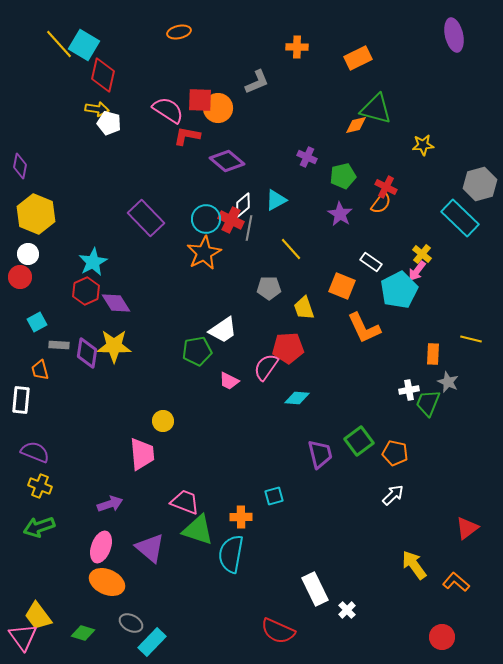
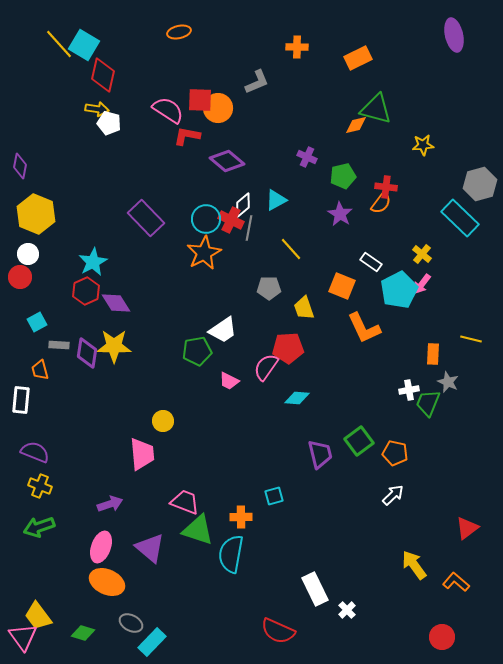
red cross at (386, 187): rotated 20 degrees counterclockwise
pink arrow at (417, 271): moved 5 px right, 13 px down
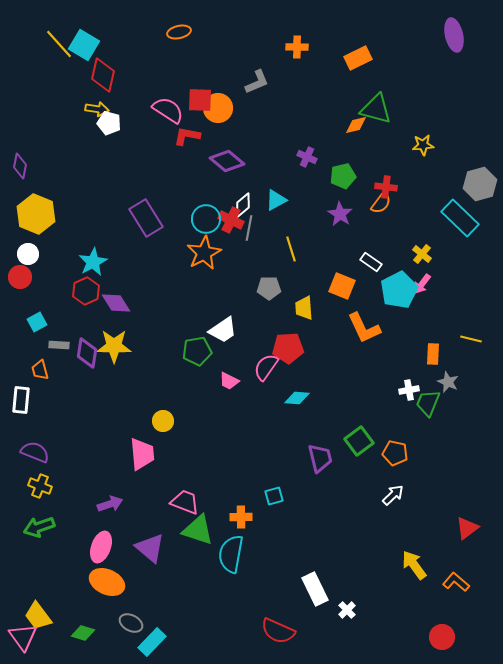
purple rectangle at (146, 218): rotated 12 degrees clockwise
yellow line at (291, 249): rotated 25 degrees clockwise
yellow trapezoid at (304, 308): rotated 15 degrees clockwise
purple trapezoid at (320, 454): moved 4 px down
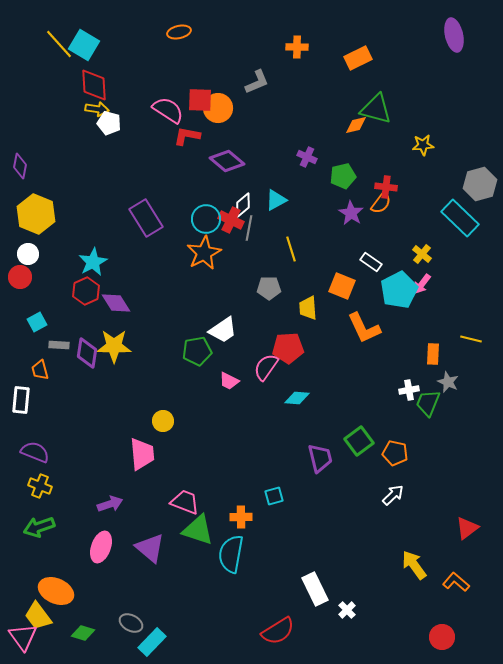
red diamond at (103, 75): moved 9 px left, 10 px down; rotated 16 degrees counterclockwise
purple star at (340, 214): moved 11 px right, 1 px up
yellow trapezoid at (304, 308): moved 4 px right
orange ellipse at (107, 582): moved 51 px left, 9 px down
red semicircle at (278, 631): rotated 56 degrees counterclockwise
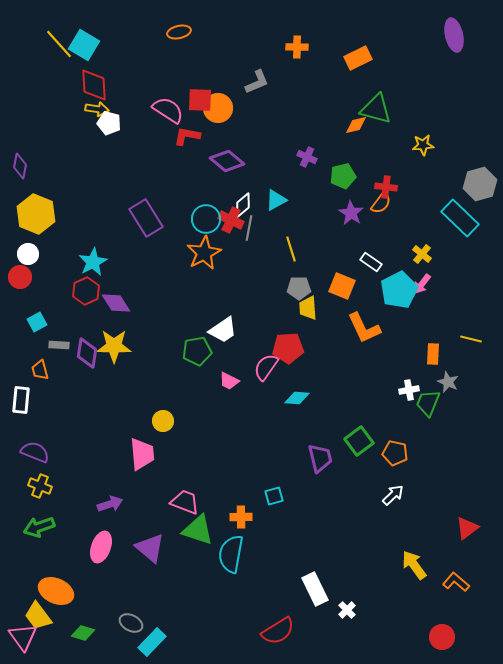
gray pentagon at (269, 288): moved 30 px right
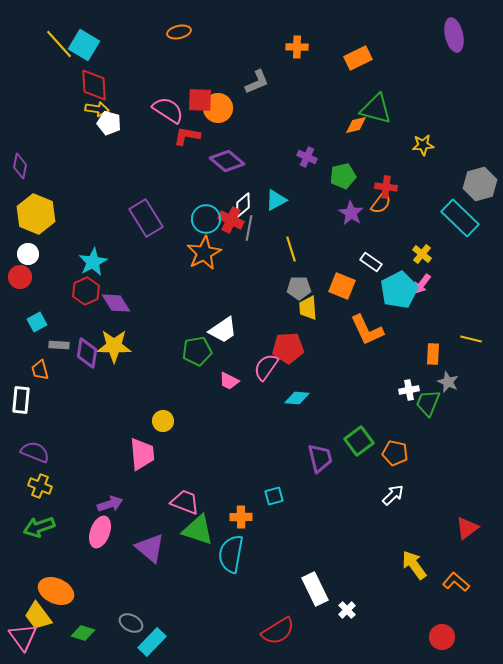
orange L-shape at (364, 328): moved 3 px right, 2 px down
pink ellipse at (101, 547): moved 1 px left, 15 px up
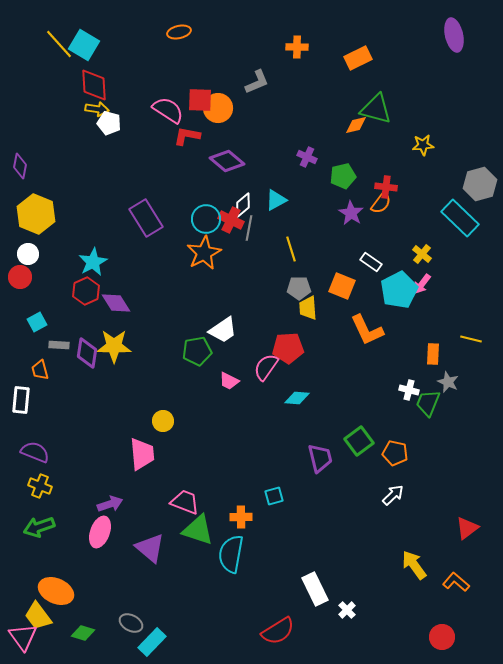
white cross at (409, 390): rotated 24 degrees clockwise
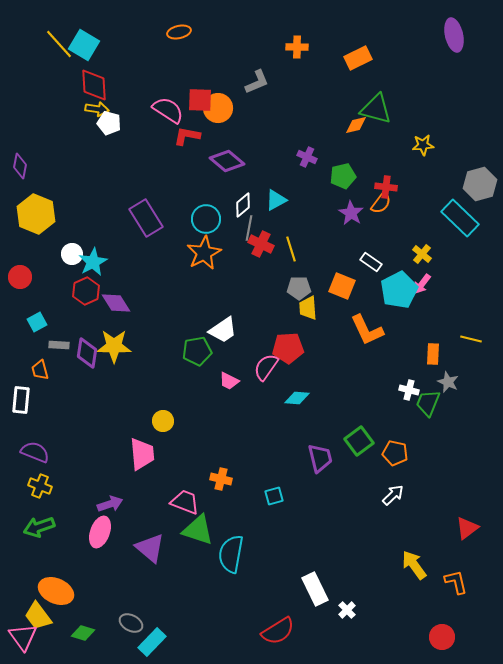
red cross at (231, 220): moved 30 px right, 24 px down
white circle at (28, 254): moved 44 px right
orange cross at (241, 517): moved 20 px left, 38 px up; rotated 15 degrees clockwise
orange L-shape at (456, 582): rotated 36 degrees clockwise
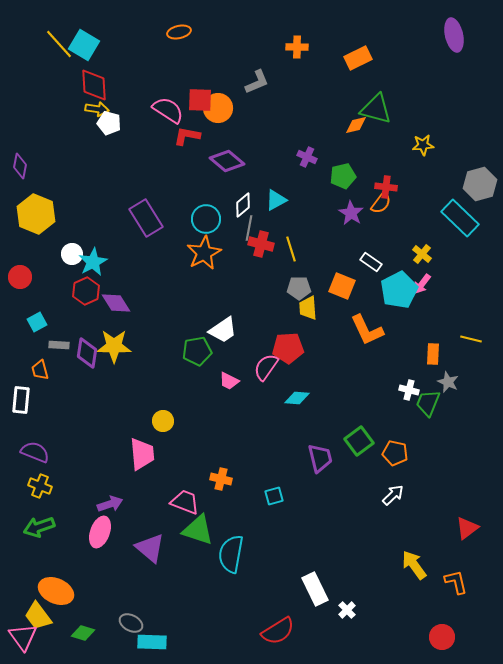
red cross at (261, 244): rotated 10 degrees counterclockwise
cyan rectangle at (152, 642): rotated 48 degrees clockwise
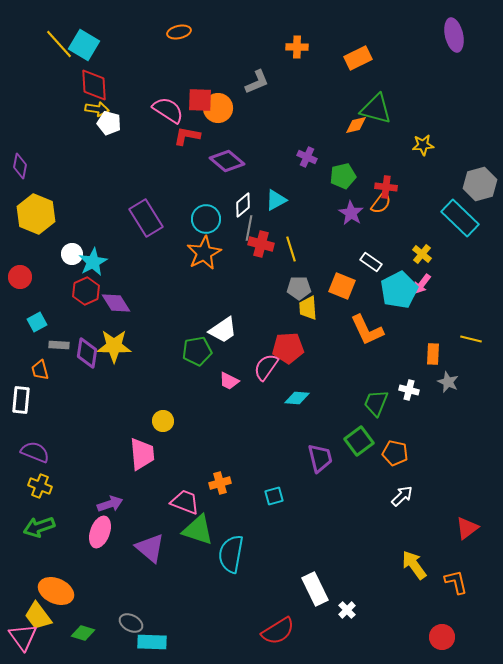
green trapezoid at (428, 403): moved 52 px left
orange cross at (221, 479): moved 1 px left, 4 px down; rotated 30 degrees counterclockwise
white arrow at (393, 495): moved 9 px right, 1 px down
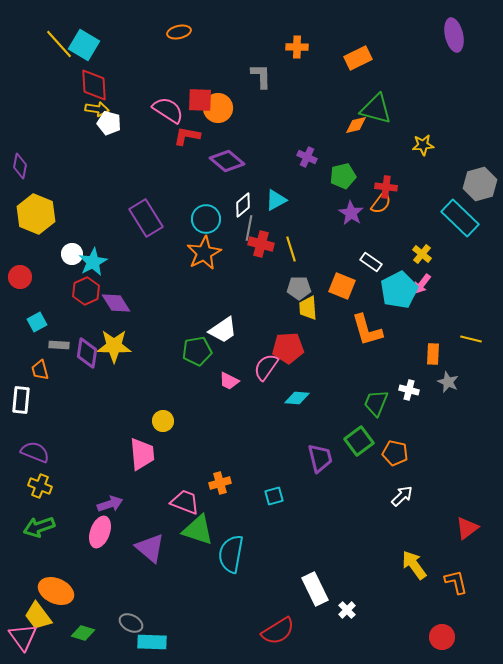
gray L-shape at (257, 82): moved 4 px right, 6 px up; rotated 68 degrees counterclockwise
orange L-shape at (367, 330): rotated 9 degrees clockwise
